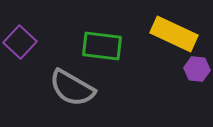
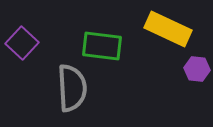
yellow rectangle: moved 6 px left, 5 px up
purple square: moved 2 px right, 1 px down
gray semicircle: rotated 123 degrees counterclockwise
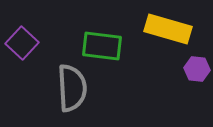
yellow rectangle: rotated 9 degrees counterclockwise
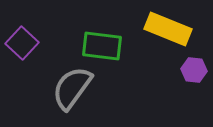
yellow rectangle: rotated 6 degrees clockwise
purple hexagon: moved 3 px left, 1 px down
gray semicircle: rotated 141 degrees counterclockwise
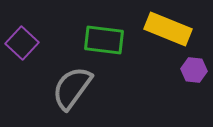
green rectangle: moved 2 px right, 6 px up
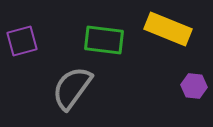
purple square: moved 2 px up; rotated 32 degrees clockwise
purple hexagon: moved 16 px down
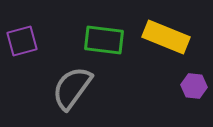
yellow rectangle: moved 2 px left, 8 px down
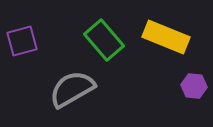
green rectangle: rotated 42 degrees clockwise
gray semicircle: moved 1 px down; rotated 24 degrees clockwise
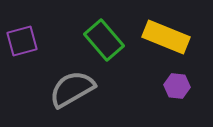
purple hexagon: moved 17 px left
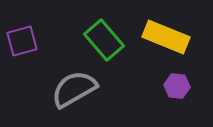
gray semicircle: moved 2 px right
